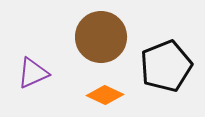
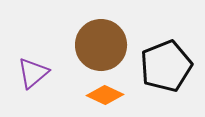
brown circle: moved 8 px down
purple triangle: rotated 16 degrees counterclockwise
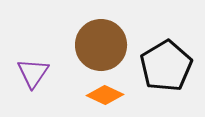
black pentagon: rotated 9 degrees counterclockwise
purple triangle: rotated 16 degrees counterclockwise
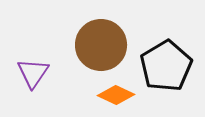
orange diamond: moved 11 px right
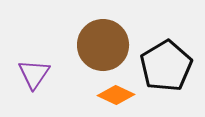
brown circle: moved 2 px right
purple triangle: moved 1 px right, 1 px down
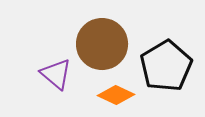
brown circle: moved 1 px left, 1 px up
purple triangle: moved 22 px right; rotated 24 degrees counterclockwise
